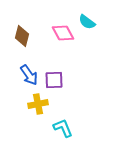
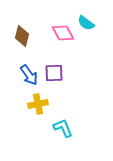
cyan semicircle: moved 1 px left, 1 px down
purple square: moved 7 px up
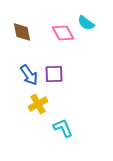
brown diamond: moved 4 px up; rotated 25 degrees counterclockwise
purple square: moved 1 px down
yellow cross: rotated 18 degrees counterclockwise
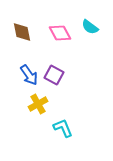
cyan semicircle: moved 4 px right, 4 px down
pink diamond: moved 3 px left
purple square: moved 1 px down; rotated 30 degrees clockwise
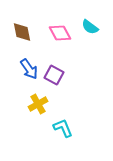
blue arrow: moved 6 px up
